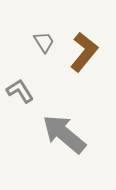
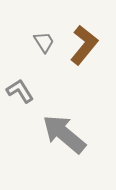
brown L-shape: moved 7 px up
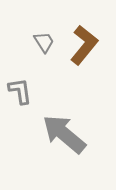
gray L-shape: rotated 24 degrees clockwise
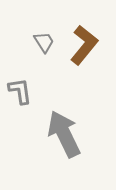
gray arrow: rotated 24 degrees clockwise
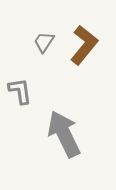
gray trapezoid: rotated 115 degrees counterclockwise
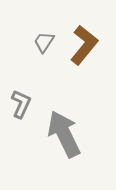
gray L-shape: moved 1 px right, 13 px down; rotated 32 degrees clockwise
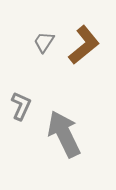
brown L-shape: rotated 12 degrees clockwise
gray L-shape: moved 2 px down
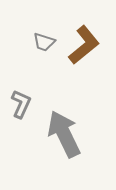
gray trapezoid: rotated 105 degrees counterclockwise
gray L-shape: moved 2 px up
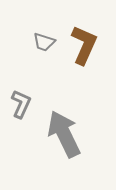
brown L-shape: rotated 27 degrees counterclockwise
